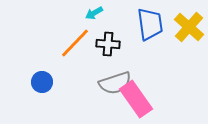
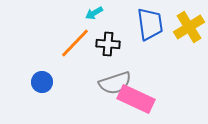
yellow cross: rotated 16 degrees clockwise
pink rectangle: rotated 30 degrees counterclockwise
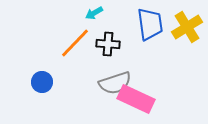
yellow cross: moved 2 px left
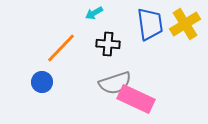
yellow cross: moved 2 px left, 3 px up
orange line: moved 14 px left, 5 px down
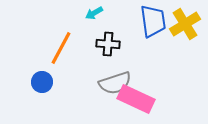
blue trapezoid: moved 3 px right, 3 px up
orange line: rotated 16 degrees counterclockwise
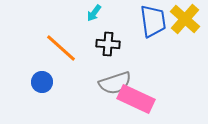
cyan arrow: rotated 24 degrees counterclockwise
yellow cross: moved 5 px up; rotated 16 degrees counterclockwise
orange line: rotated 76 degrees counterclockwise
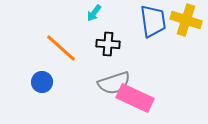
yellow cross: moved 1 px right, 1 px down; rotated 24 degrees counterclockwise
gray semicircle: moved 1 px left
pink rectangle: moved 1 px left, 1 px up
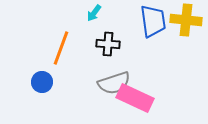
yellow cross: rotated 12 degrees counterclockwise
orange line: rotated 68 degrees clockwise
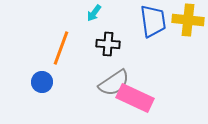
yellow cross: moved 2 px right
gray semicircle: rotated 16 degrees counterclockwise
